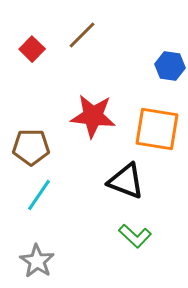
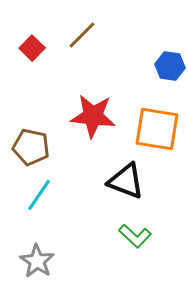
red square: moved 1 px up
brown pentagon: rotated 12 degrees clockwise
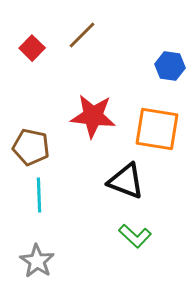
cyan line: rotated 36 degrees counterclockwise
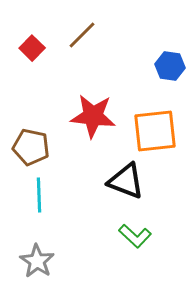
orange square: moved 2 px left, 2 px down; rotated 15 degrees counterclockwise
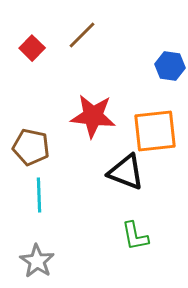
black triangle: moved 9 px up
green L-shape: rotated 36 degrees clockwise
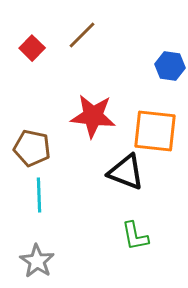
orange square: rotated 12 degrees clockwise
brown pentagon: moved 1 px right, 1 px down
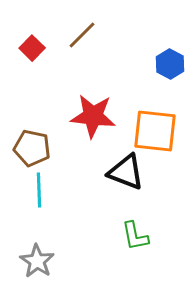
blue hexagon: moved 2 px up; rotated 20 degrees clockwise
cyan line: moved 5 px up
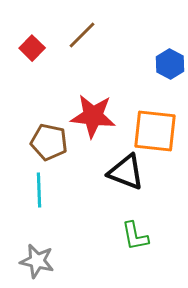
brown pentagon: moved 17 px right, 6 px up
gray star: rotated 20 degrees counterclockwise
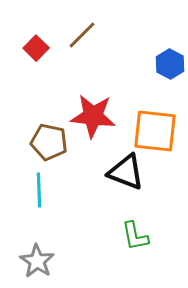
red square: moved 4 px right
gray star: rotated 20 degrees clockwise
